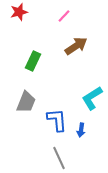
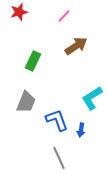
blue L-shape: rotated 15 degrees counterclockwise
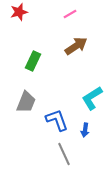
pink line: moved 6 px right, 2 px up; rotated 16 degrees clockwise
blue arrow: moved 4 px right
gray line: moved 5 px right, 4 px up
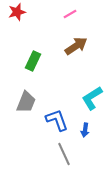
red star: moved 2 px left
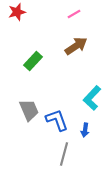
pink line: moved 4 px right
green rectangle: rotated 18 degrees clockwise
cyan L-shape: rotated 15 degrees counterclockwise
gray trapezoid: moved 3 px right, 8 px down; rotated 45 degrees counterclockwise
gray line: rotated 40 degrees clockwise
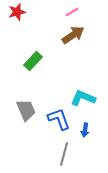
pink line: moved 2 px left, 2 px up
brown arrow: moved 3 px left, 11 px up
cyan L-shape: moved 9 px left; rotated 70 degrees clockwise
gray trapezoid: moved 3 px left
blue L-shape: moved 2 px right, 1 px up
